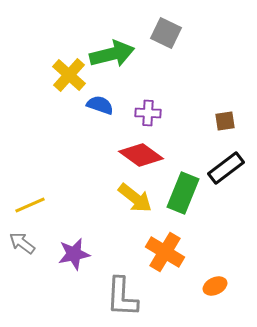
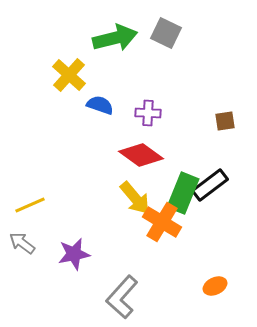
green arrow: moved 3 px right, 16 px up
black rectangle: moved 16 px left, 17 px down
yellow arrow: rotated 12 degrees clockwise
orange cross: moved 3 px left, 30 px up
gray L-shape: rotated 39 degrees clockwise
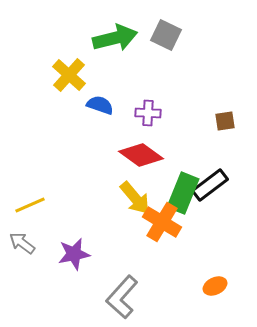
gray square: moved 2 px down
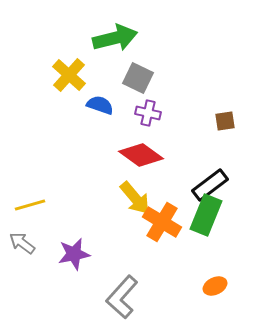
gray square: moved 28 px left, 43 px down
purple cross: rotated 10 degrees clockwise
green rectangle: moved 23 px right, 22 px down
yellow line: rotated 8 degrees clockwise
